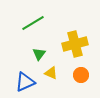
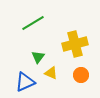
green triangle: moved 1 px left, 3 px down
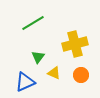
yellow triangle: moved 3 px right
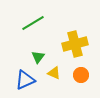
blue triangle: moved 2 px up
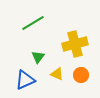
yellow triangle: moved 3 px right, 1 px down
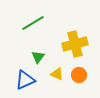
orange circle: moved 2 px left
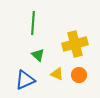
green line: rotated 55 degrees counterclockwise
green triangle: moved 2 px up; rotated 24 degrees counterclockwise
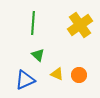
yellow cross: moved 5 px right, 19 px up; rotated 20 degrees counterclockwise
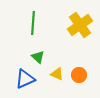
green triangle: moved 2 px down
blue triangle: moved 1 px up
